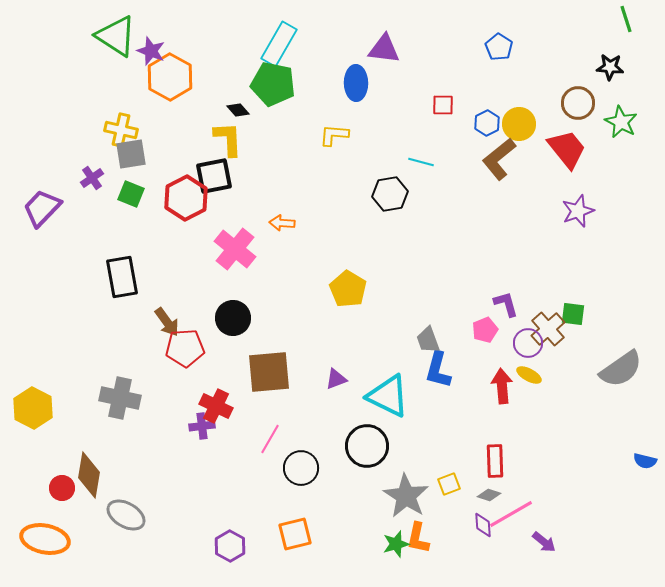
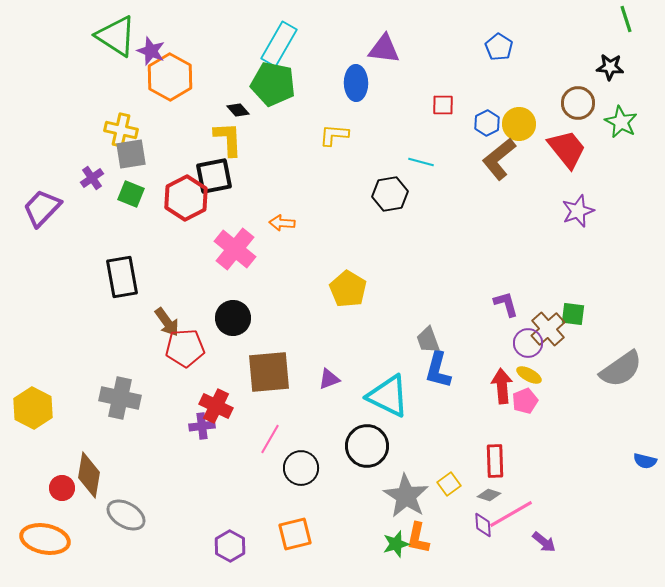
pink pentagon at (485, 330): moved 40 px right, 71 px down
purple triangle at (336, 379): moved 7 px left
yellow square at (449, 484): rotated 15 degrees counterclockwise
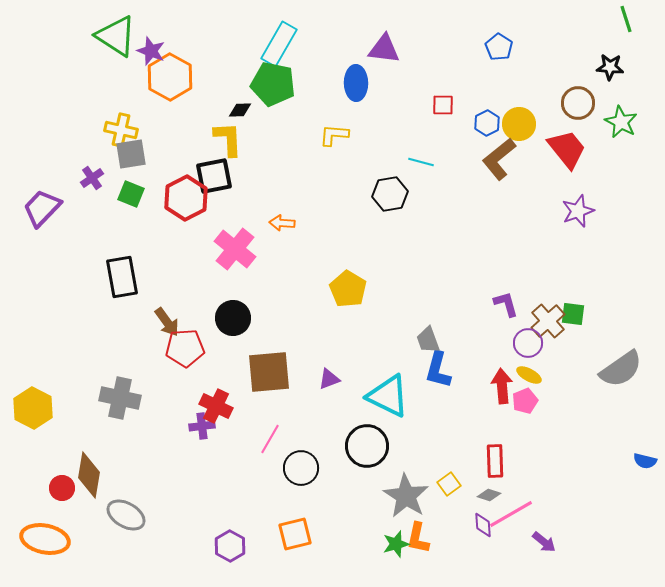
black diamond at (238, 110): moved 2 px right; rotated 50 degrees counterclockwise
brown cross at (548, 329): moved 8 px up
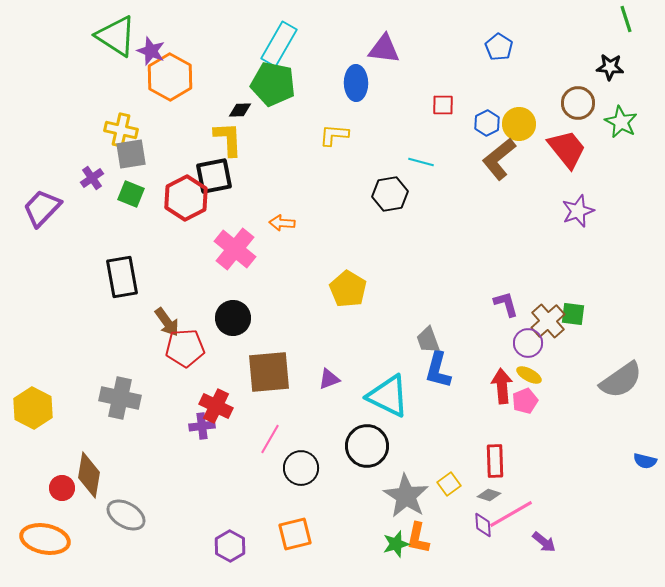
gray semicircle at (621, 369): moved 11 px down
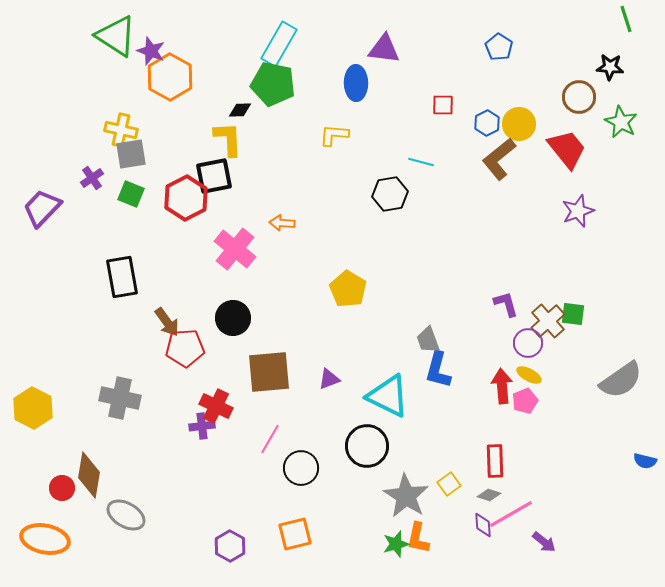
brown circle at (578, 103): moved 1 px right, 6 px up
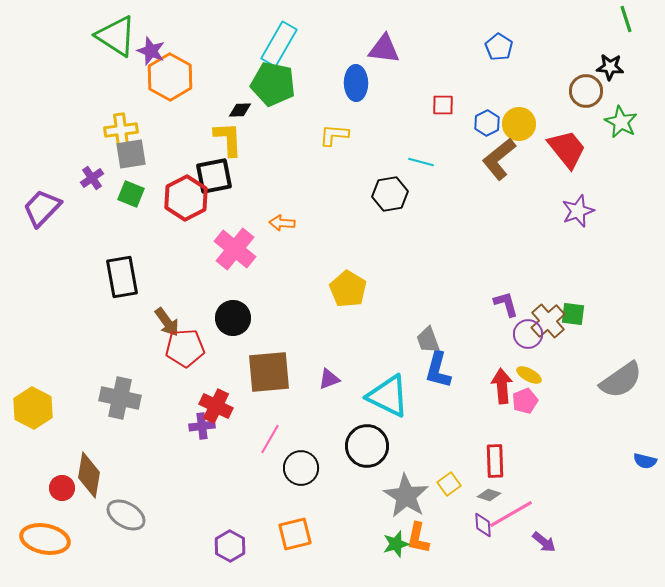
brown circle at (579, 97): moved 7 px right, 6 px up
yellow cross at (121, 130): rotated 20 degrees counterclockwise
purple circle at (528, 343): moved 9 px up
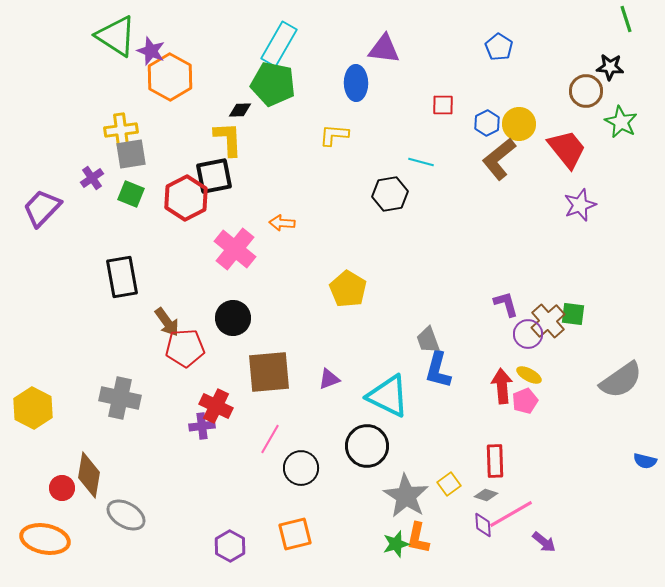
purple star at (578, 211): moved 2 px right, 6 px up
gray diamond at (489, 495): moved 3 px left
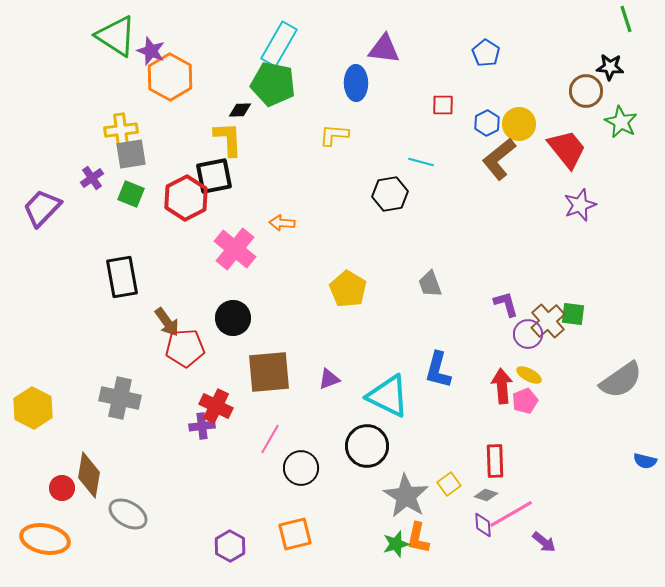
blue pentagon at (499, 47): moved 13 px left, 6 px down
gray trapezoid at (428, 340): moved 2 px right, 56 px up
gray ellipse at (126, 515): moved 2 px right, 1 px up
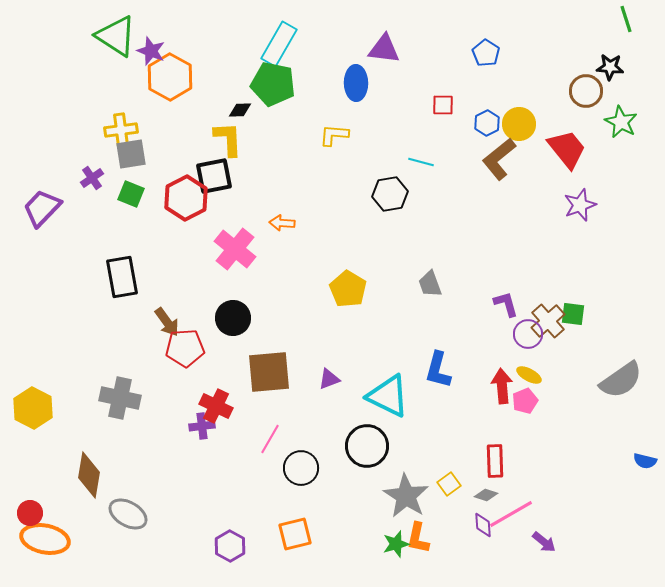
red circle at (62, 488): moved 32 px left, 25 px down
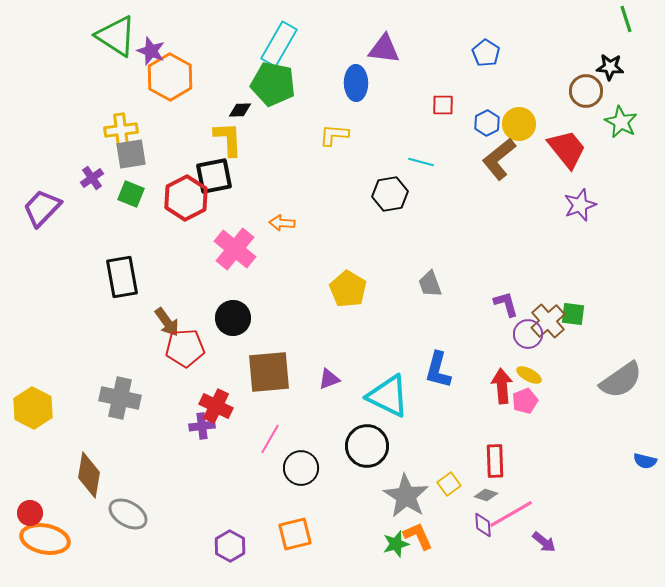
orange L-shape at (418, 538): moved 2 px up; rotated 144 degrees clockwise
